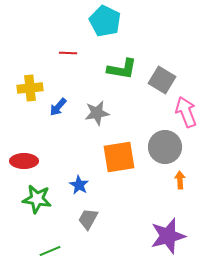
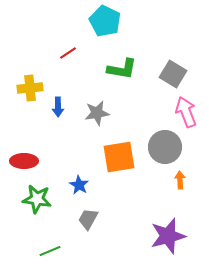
red line: rotated 36 degrees counterclockwise
gray square: moved 11 px right, 6 px up
blue arrow: rotated 42 degrees counterclockwise
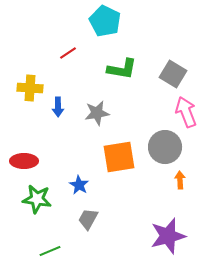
yellow cross: rotated 10 degrees clockwise
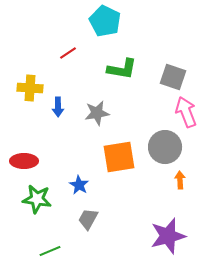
gray square: moved 3 px down; rotated 12 degrees counterclockwise
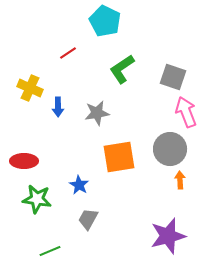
green L-shape: rotated 136 degrees clockwise
yellow cross: rotated 20 degrees clockwise
gray circle: moved 5 px right, 2 px down
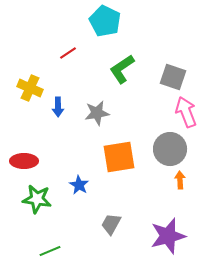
gray trapezoid: moved 23 px right, 5 px down
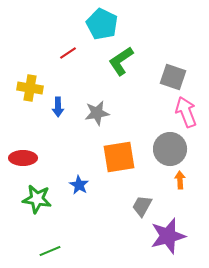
cyan pentagon: moved 3 px left, 3 px down
green L-shape: moved 1 px left, 8 px up
yellow cross: rotated 15 degrees counterclockwise
red ellipse: moved 1 px left, 3 px up
gray trapezoid: moved 31 px right, 18 px up
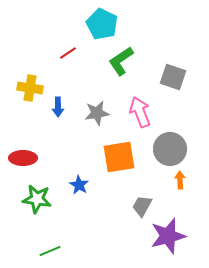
pink arrow: moved 46 px left
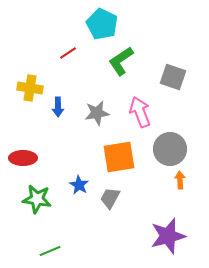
gray trapezoid: moved 32 px left, 8 px up
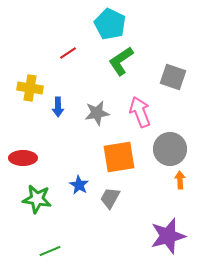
cyan pentagon: moved 8 px right
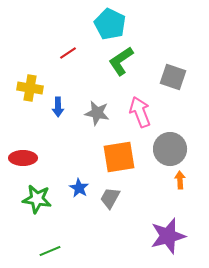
gray star: rotated 20 degrees clockwise
blue star: moved 3 px down
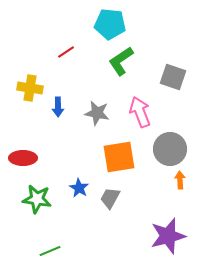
cyan pentagon: rotated 20 degrees counterclockwise
red line: moved 2 px left, 1 px up
